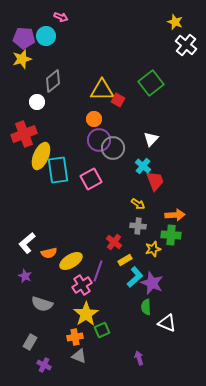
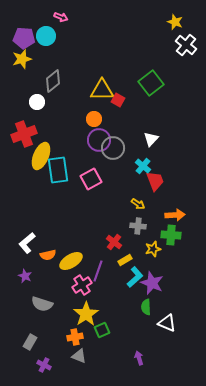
orange semicircle at (49, 253): moved 1 px left, 2 px down
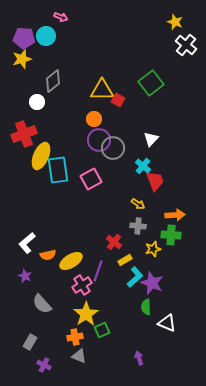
gray semicircle at (42, 304): rotated 30 degrees clockwise
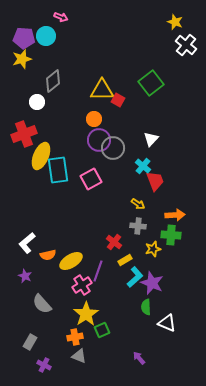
purple arrow at (139, 358): rotated 24 degrees counterclockwise
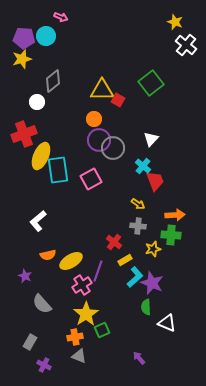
white L-shape at (27, 243): moved 11 px right, 22 px up
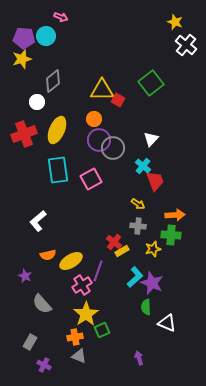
yellow ellipse at (41, 156): moved 16 px right, 26 px up
yellow rectangle at (125, 260): moved 3 px left, 9 px up
purple arrow at (139, 358): rotated 24 degrees clockwise
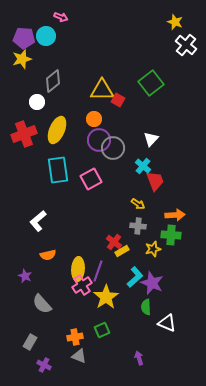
yellow ellipse at (71, 261): moved 7 px right, 8 px down; rotated 55 degrees counterclockwise
yellow star at (86, 314): moved 20 px right, 17 px up
